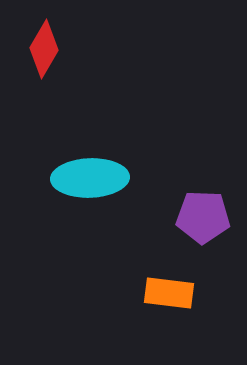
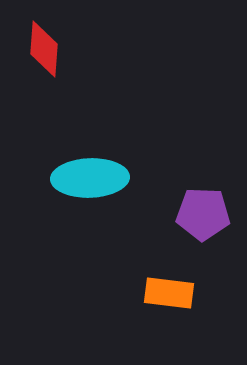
red diamond: rotated 26 degrees counterclockwise
purple pentagon: moved 3 px up
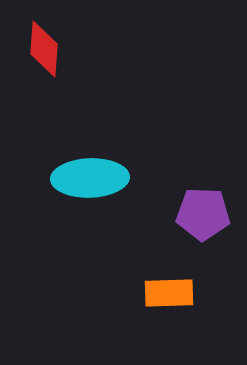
orange rectangle: rotated 9 degrees counterclockwise
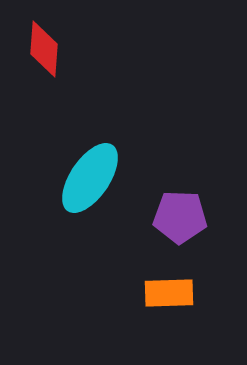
cyan ellipse: rotated 54 degrees counterclockwise
purple pentagon: moved 23 px left, 3 px down
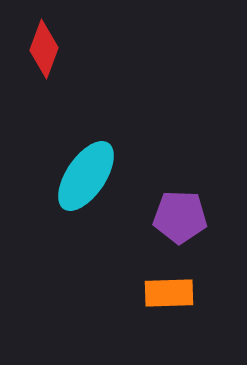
red diamond: rotated 16 degrees clockwise
cyan ellipse: moved 4 px left, 2 px up
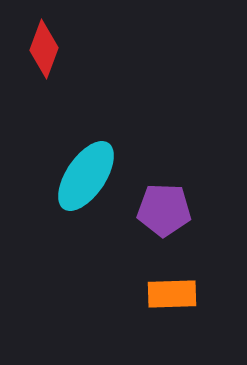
purple pentagon: moved 16 px left, 7 px up
orange rectangle: moved 3 px right, 1 px down
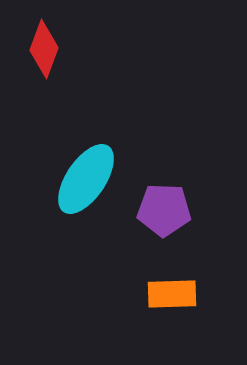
cyan ellipse: moved 3 px down
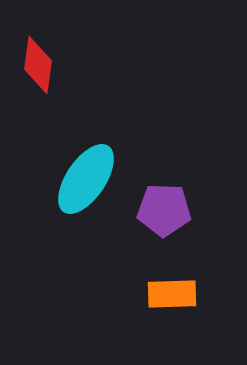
red diamond: moved 6 px left, 16 px down; rotated 12 degrees counterclockwise
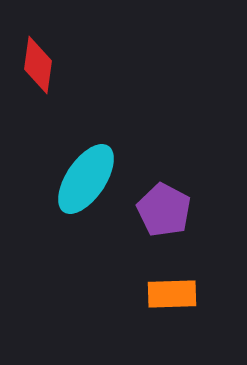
purple pentagon: rotated 26 degrees clockwise
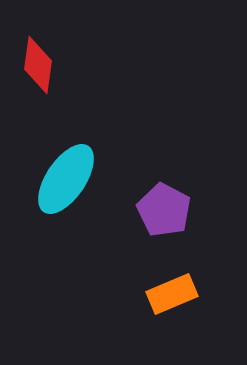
cyan ellipse: moved 20 px left
orange rectangle: rotated 21 degrees counterclockwise
